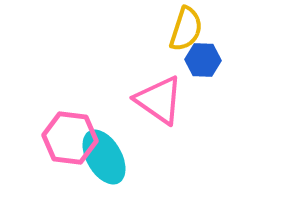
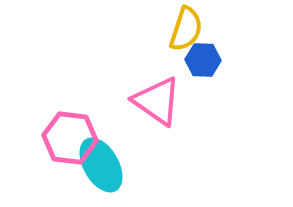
pink triangle: moved 2 px left, 1 px down
cyan ellipse: moved 3 px left, 8 px down
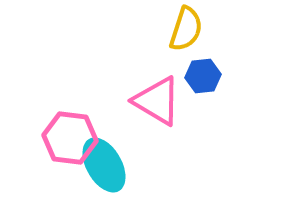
blue hexagon: moved 16 px down; rotated 8 degrees counterclockwise
pink triangle: rotated 4 degrees counterclockwise
cyan ellipse: moved 3 px right
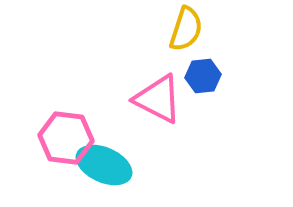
pink triangle: moved 1 px right, 2 px up; rotated 4 degrees counterclockwise
pink hexagon: moved 4 px left
cyan ellipse: rotated 36 degrees counterclockwise
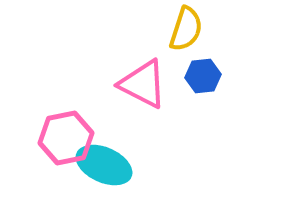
pink triangle: moved 15 px left, 15 px up
pink hexagon: rotated 18 degrees counterclockwise
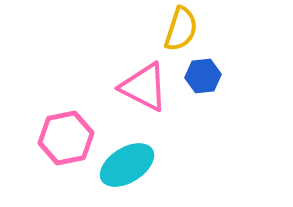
yellow semicircle: moved 5 px left
pink triangle: moved 1 px right, 3 px down
cyan ellipse: moved 23 px right; rotated 56 degrees counterclockwise
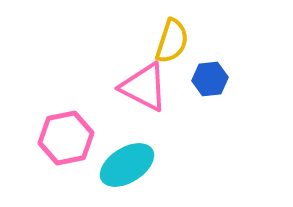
yellow semicircle: moved 9 px left, 12 px down
blue hexagon: moved 7 px right, 3 px down
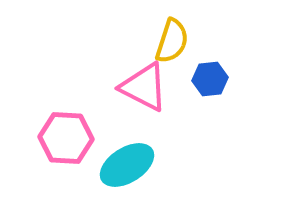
pink hexagon: rotated 14 degrees clockwise
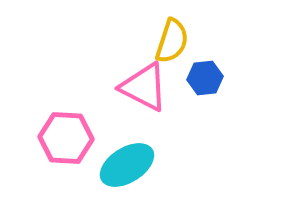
blue hexagon: moved 5 px left, 1 px up
